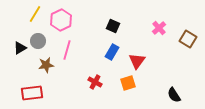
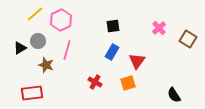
yellow line: rotated 18 degrees clockwise
black square: rotated 32 degrees counterclockwise
brown star: rotated 28 degrees clockwise
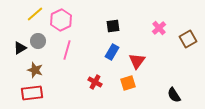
brown square: rotated 30 degrees clockwise
brown star: moved 11 px left, 5 px down
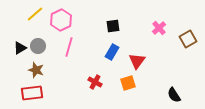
gray circle: moved 5 px down
pink line: moved 2 px right, 3 px up
brown star: moved 1 px right
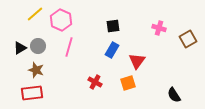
pink hexagon: rotated 10 degrees counterclockwise
pink cross: rotated 32 degrees counterclockwise
blue rectangle: moved 2 px up
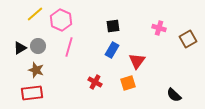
black semicircle: rotated 14 degrees counterclockwise
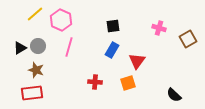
red cross: rotated 24 degrees counterclockwise
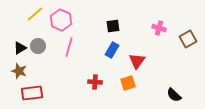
brown star: moved 17 px left, 1 px down
